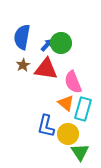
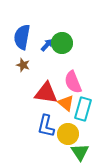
green circle: moved 1 px right
brown star: rotated 24 degrees counterclockwise
red triangle: moved 24 px down
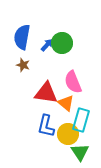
cyan rectangle: moved 2 px left, 11 px down
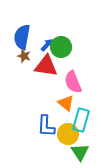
green circle: moved 1 px left, 4 px down
brown star: moved 1 px right, 9 px up
red triangle: moved 27 px up
blue L-shape: rotated 10 degrees counterclockwise
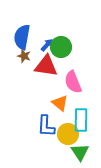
orange triangle: moved 6 px left
cyan rectangle: rotated 15 degrees counterclockwise
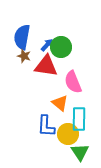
cyan rectangle: moved 2 px left, 1 px up
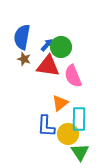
brown star: moved 3 px down
red triangle: moved 2 px right
pink semicircle: moved 6 px up
orange triangle: rotated 42 degrees clockwise
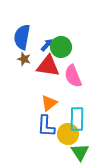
orange triangle: moved 11 px left
cyan rectangle: moved 2 px left
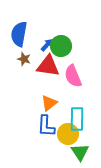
blue semicircle: moved 3 px left, 3 px up
green circle: moved 1 px up
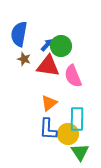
blue L-shape: moved 2 px right, 3 px down
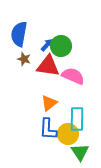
pink semicircle: rotated 135 degrees clockwise
